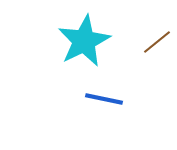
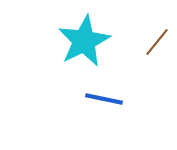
brown line: rotated 12 degrees counterclockwise
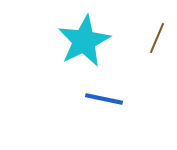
brown line: moved 4 px up; rotated 16 degrees counterclockwise
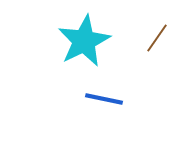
brown line: rotated 12 degrees clockwise
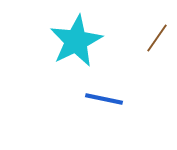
cyan star: moved 8 px left
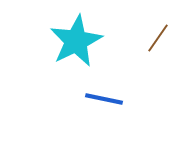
brown line: moved 1 px right
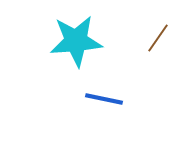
cyan star: rotated 22 degrees clockwise
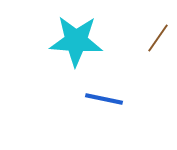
cyan star: rotated 8 degrees clockwise
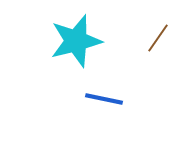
cyan star: rotated 18 degrees counterclockwise
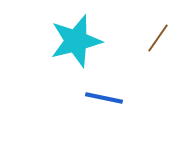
blue line: moved 1 px up
